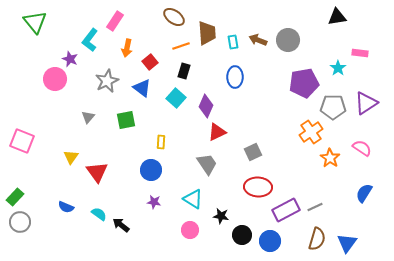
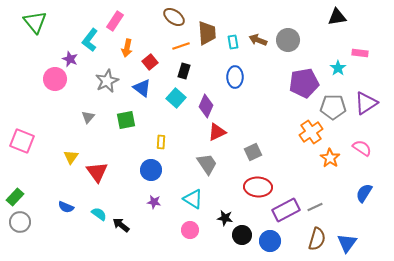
black star at (221, 216): moved 4 px right, 2 px down
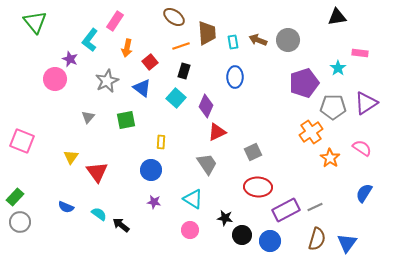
purple pentagon at (304, 83): rotated 8 degrees counterclockwise
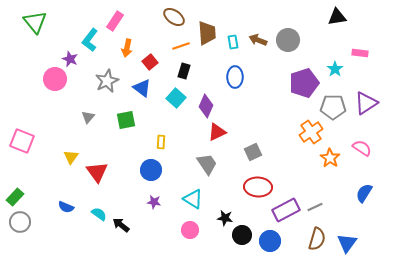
cyan star at (338, 68): moved 3 px left, 1 px down
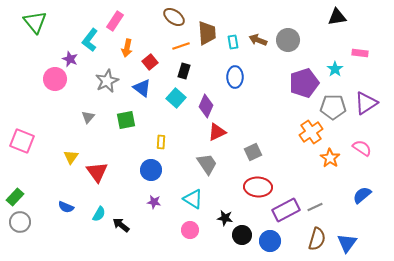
blue semicircle at (364, 193): moved 2 px left, 2 px down; rotated 18 degrees clockwise
cyan semicircle at (99, 214): rotated 84 degrees clockwise
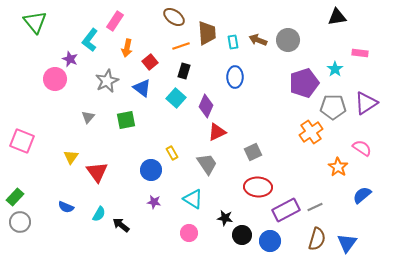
yellow rectangle at (161, 142): moved 11 px right, 11 px down; rotated 32 degrees counterclockwise
orange star at (330, 158): moved 8 px right, 9 px down
pink circle at (190, 230): moved 1 px left, 3 px down
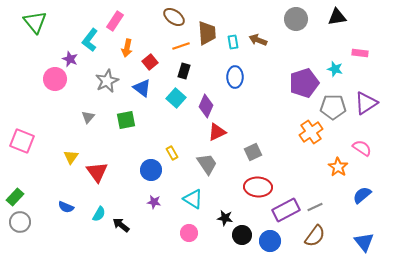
gray circle at (288, 40): moved 8 px right, 21 px up
cyan star at (335, 69): rotated 21 degrees counterclockwise
brown semicircle at (317, 239): moved 2 px left, 3 px up; rotated 20 degrees clockwise
blue triangle at (347, 243): moved 17 px right, 1 px up; rotated 15 degrees counterclockwise
